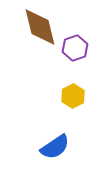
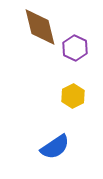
purple hexagon: rotated 15 degrees counterclockwise
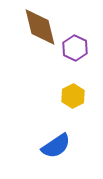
blue semicircle: moved 1 px right, 1 px up
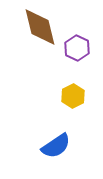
purple hexagon: moved 2 px right
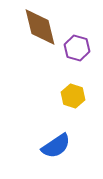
purple hexagon: rotated 10 degrees counterclockwise
yellow hexagon: rotated 15 degrees counterclockwise
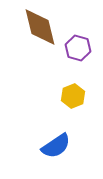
purple hexagon: moved 1 px right
yellow hexagon: rotated 20 degrees clockwise
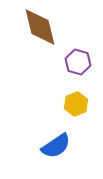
purple hexagon: moved 14 px down
yellow hexagon: moved 3 px right, 8 px down
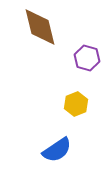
purple hexagon: moved 9 px right, 4 px up
blue semicircle: moved 1 px right, 4 px down
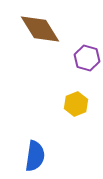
brown diamond: moved 2 px down; rotated 18 degrees counterclockwise
blue semicircle: moved 22 px left, 6 px down; rotated 48 degrees counterclockwise
